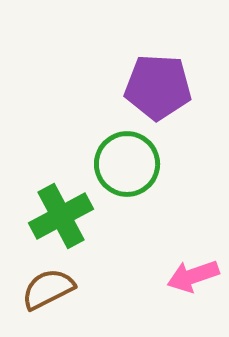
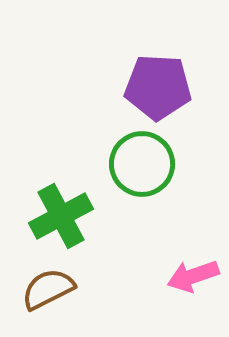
green circle: moved 15 px right
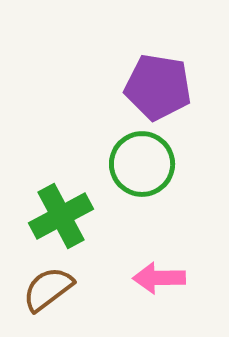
purple pentagon: rotated 6 degrees clockwise
pink arrow: moved 34 px left, 2 px down; rotated 18 degrees clockwise
brown semicircle: rotated 10 degrees counterclockwise
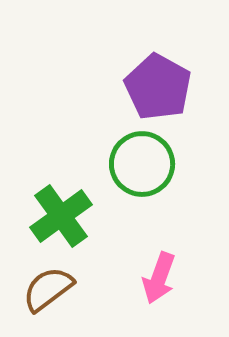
purple pentagon: rotated 20 degrees clockwise
green cross: rotated 8 degrees counterclockwise
pink arrow: rotated 69 degrees counterclockwise
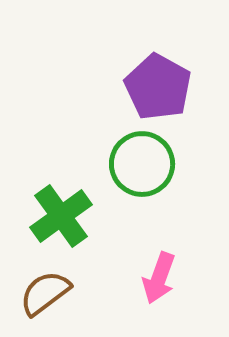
brown semicircle: moved 3 px left, 4 px down
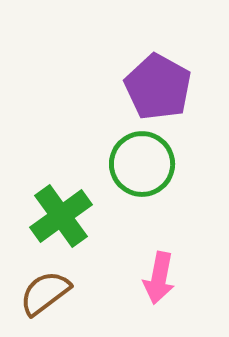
pink arrow: rotated 9 degrees counterclockwise
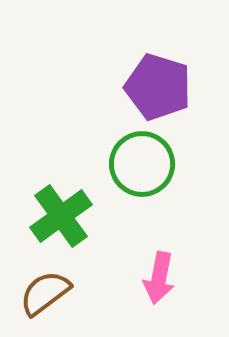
purple pentagon: rotated 12 degrees counterclockwise
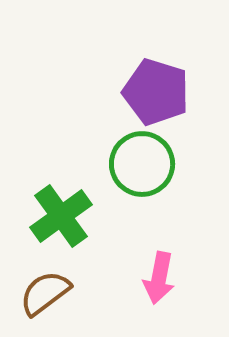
purple pentagon: moved 2 px left, 5 px down
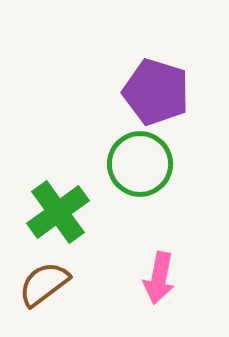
green circle: moved 2 px left
green cross: moved 3 px left, 4 px up
brown semicircle: moved 1 px left, 9 px up
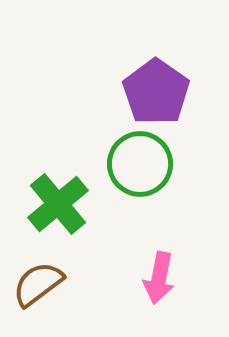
purple pentagon: rotated 18 degrees clockwise
green cross: moved 8 px up; rotated 4 degrees counterclockwise
brown semicircle: moved 6 px left
